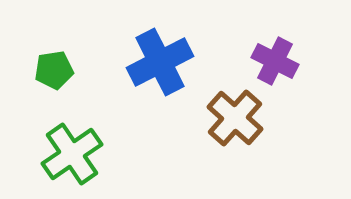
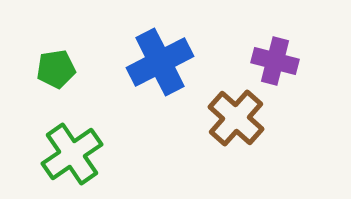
purple cross: rotated 12 degrees counterclockwise
green pentagon: moved 2 px right, 1 px up
brown cross: moved 1 px right
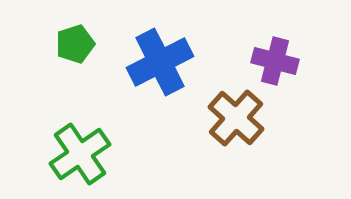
green pentagon: moved 19 px right, 25 px up; rotated 9 degrees counterclockwise
green cross: moved 8 px right
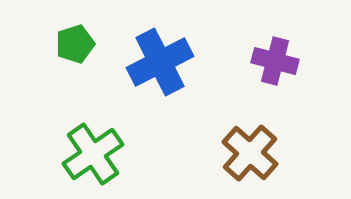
brown cross: moved 14 px right, 35 px down
green cross: moved 13 px right
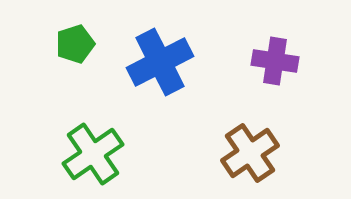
purple cross: rotated 6 degrees counterclockwise
brown cross: rotated 14 degrees clockwise
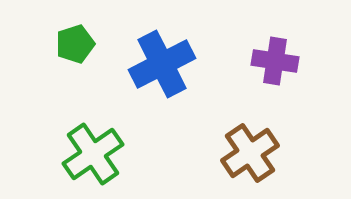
blue cross: moved 2 px right, 2 px down
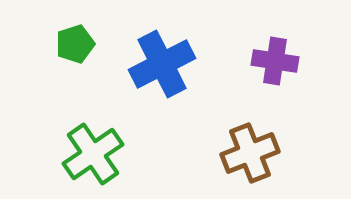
brown cross: rotated 12 degrees clockwise
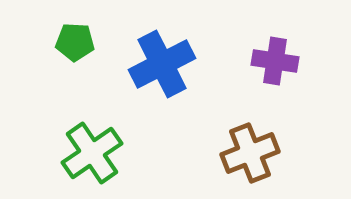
green pentagon: moved 2 px up; rotated 21 degrees clockwise
green cross: moved 1 px left, 1 px up
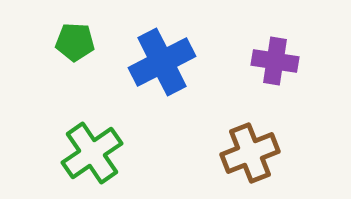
blue cross: moved 2 px up
